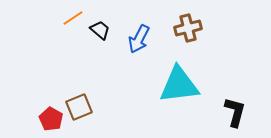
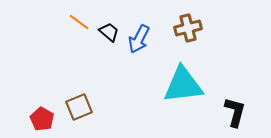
orange line: moved 6 px right, 4 px down; rotated 70 degrees clockwise
black trapezoid: moved 9 px right, 2 px down
cyan triangle: moved 4 px right
red pentagon: moved 9 px left
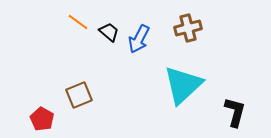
orange line: moved 1 px left
cyan triangle: rotated 36 degrees counterclockwise
brown square: moved 12 px up
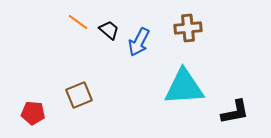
brown cross: rotated 8 degrees clockwise
black trapezoid: moved 2 px up
blue arrow: moved 3 px down
cyan triangle: moved 1 px right, 2 px down; rotated 39 degrees clockwise
black L-shape: rotated 64 degrees clockwise
red pentagon: moved 9 px left, 6 px up; rotated 25 degrees counterclockwise
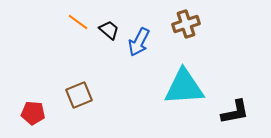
brown cross: moved 2 px left, 4 px up; rotated 12 degrees counterclockwise
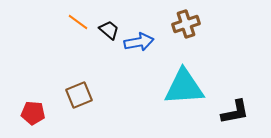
blue arrow: rotated 128 degrees counterclockwise
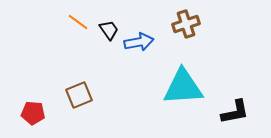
black trapezoid: rotated 15 degrees clockwise
cyan triangle: moved 1 px left
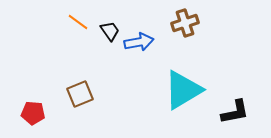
brown cross: moved 1 px left, 1 px up
black trapezoid: moved 1 px right, 1 px down
cyan triangle: moved 3 px down; rotated 27 degrees counterclockwise
brown square: moved 1 px right, 1 px up
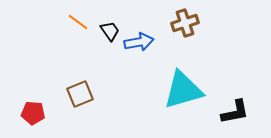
cyan triangle: rotated 15 degrees clockwise
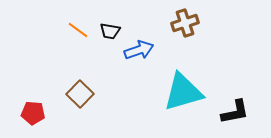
orange line: moved 8 px down
black trapezoid: rotated 135 degrees clockwise
blue arrow: moved 8 px down; rotated 8 degrees counterclockwise
cyan triangle: moved 2 px down
brown square: rotated 24 degrees counterclockwise
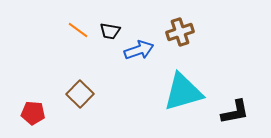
brown cross: moved 5 px left, 9 px down
